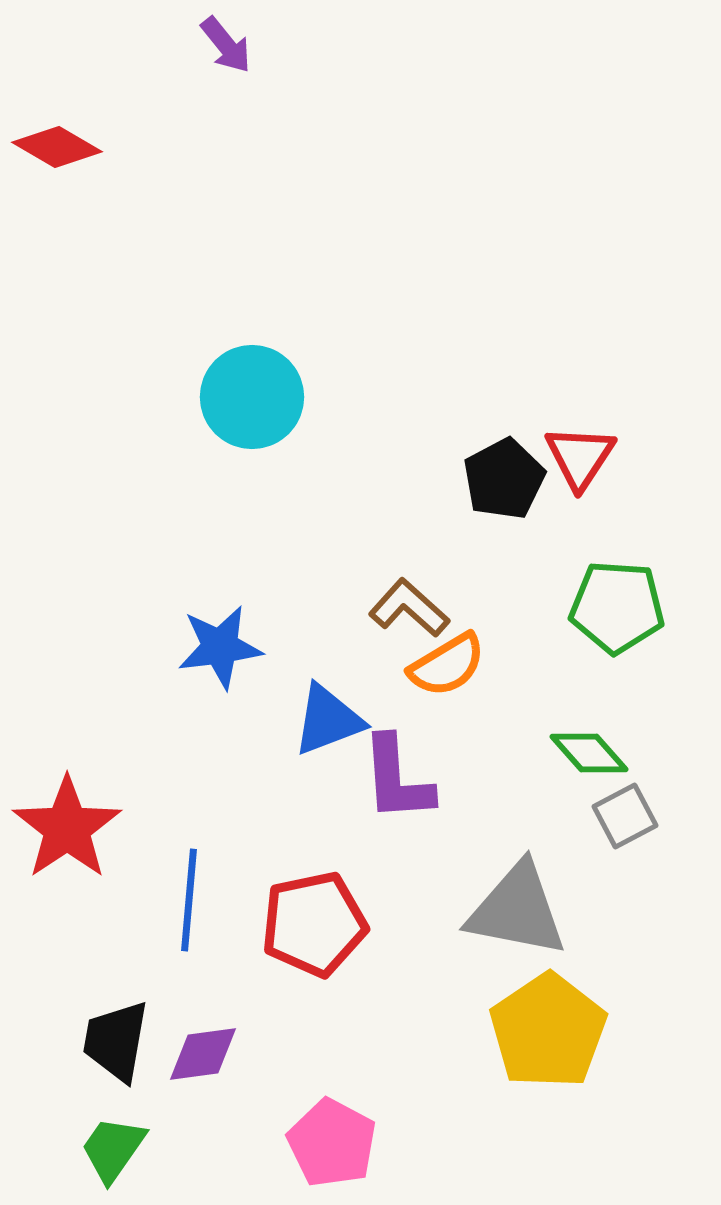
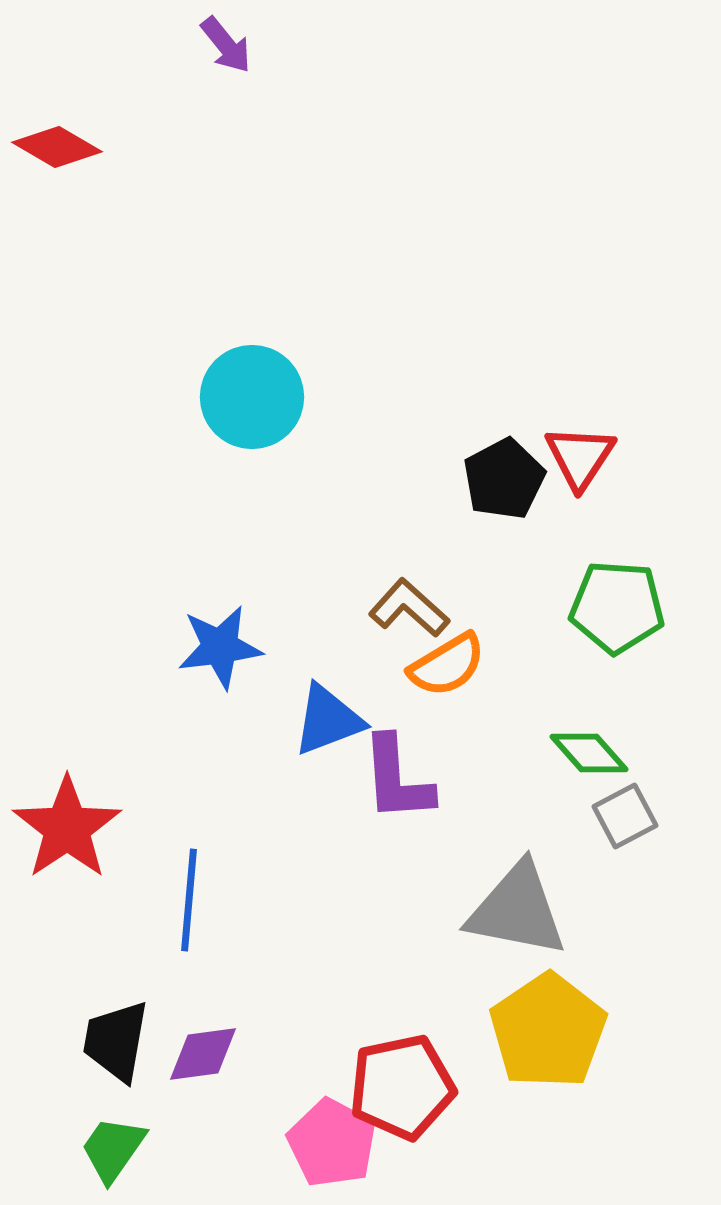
red pentagon: moved 88 px right, 163 px down
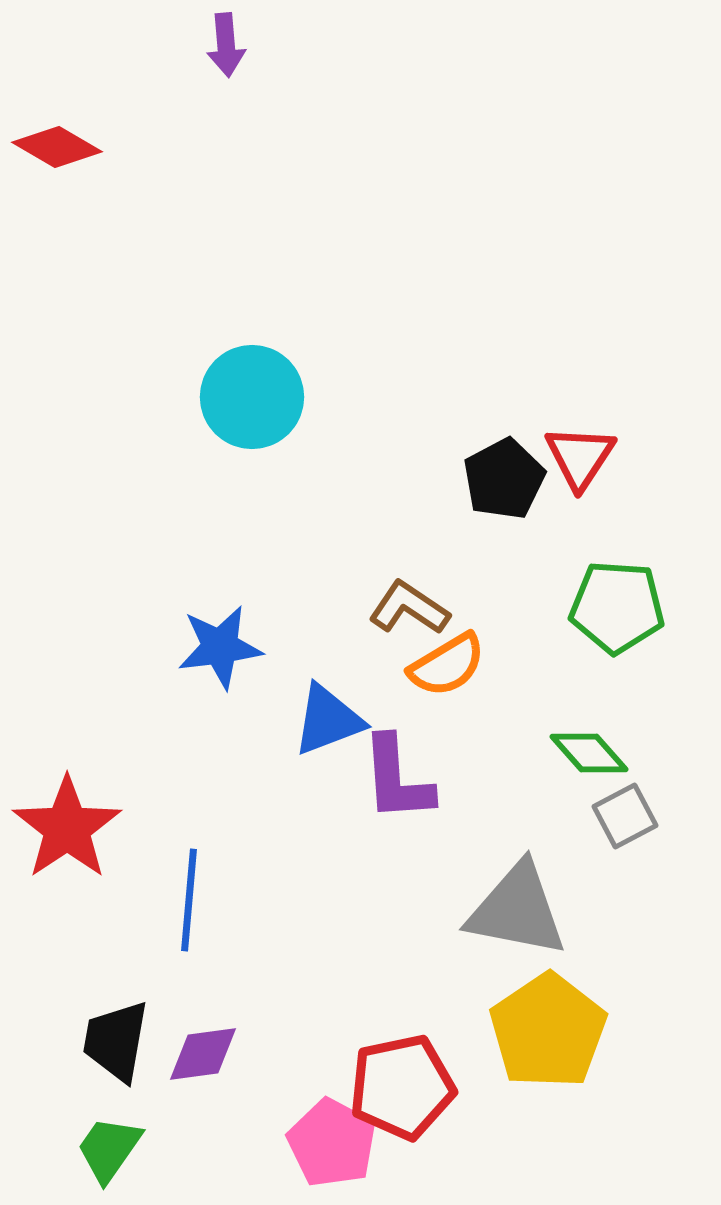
purple arrow: rotated 34 degrees clockwise
brown L-shape: rotated 8 degrees counterclockwise
green trapezoid: moved 4 px left
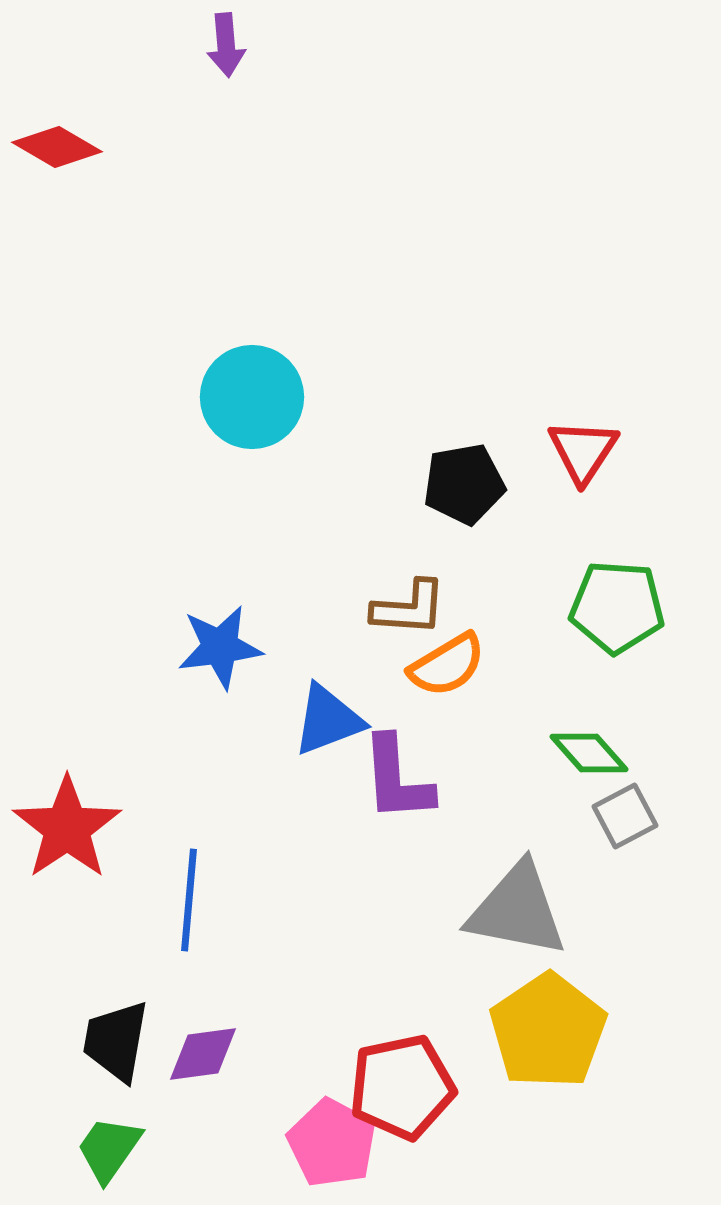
red triangle: moved 3 px right, 6 px up
black pentagon: moved 40 px left, 5 px down; rotated 18 degrees clockwise
brown L-shape: rotated 150 degrees clockwise
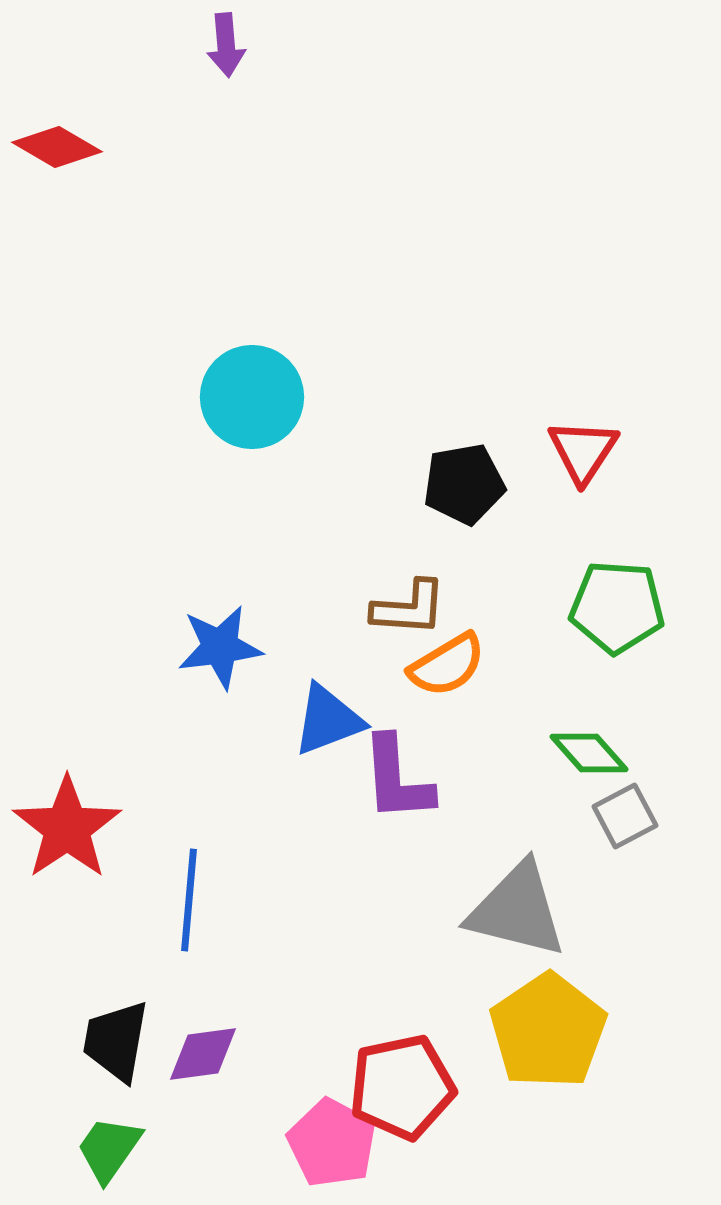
gray triangle: rotated 3 degrees clockwise
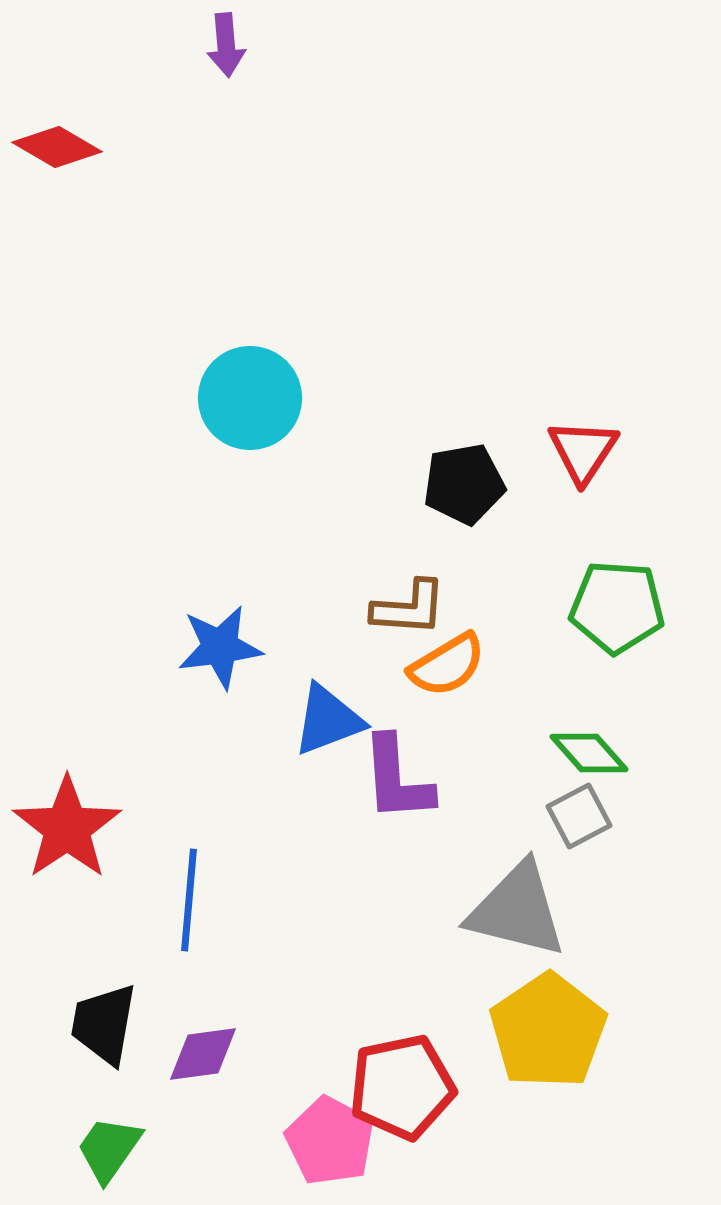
cyan circle: moved 2 px left, 1 px down
gray square: moved 46 px left
black trapezoid: moved 12 px left, 17 px up
pink pentagon: moved 2 px left, 2 px up
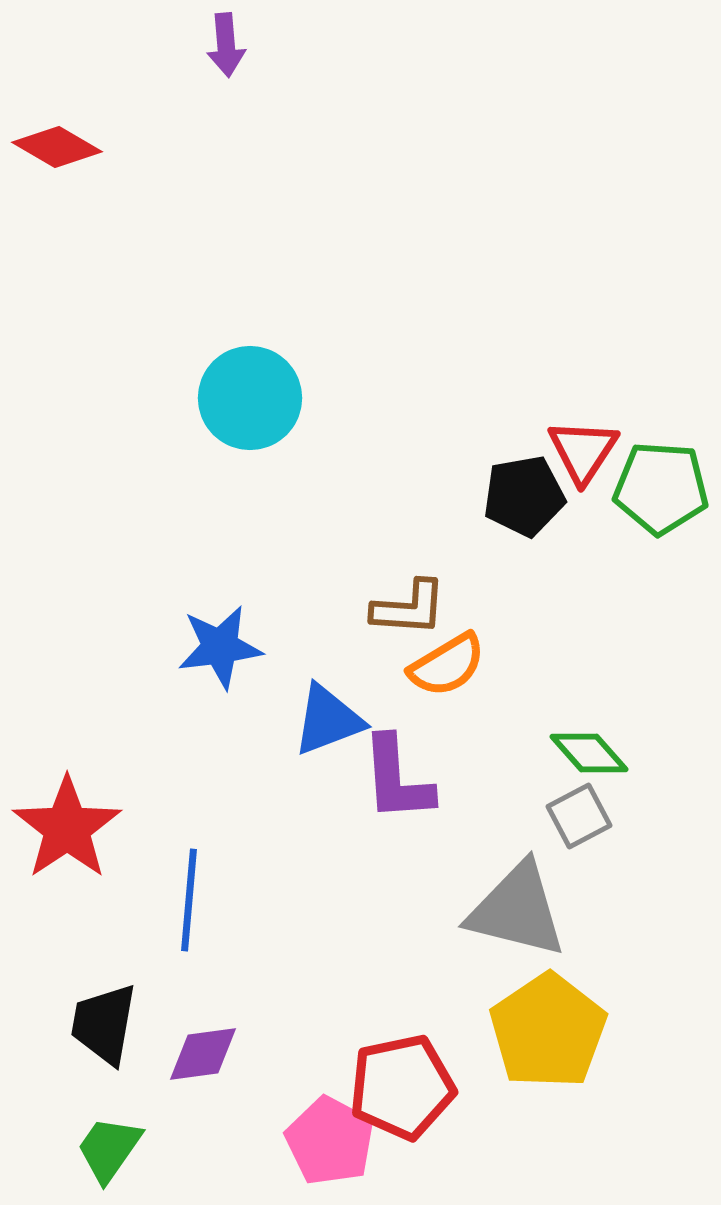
black pentagon: moved 60 px right, 12 px down
green pentagon: moved 44 px right, 119 px up
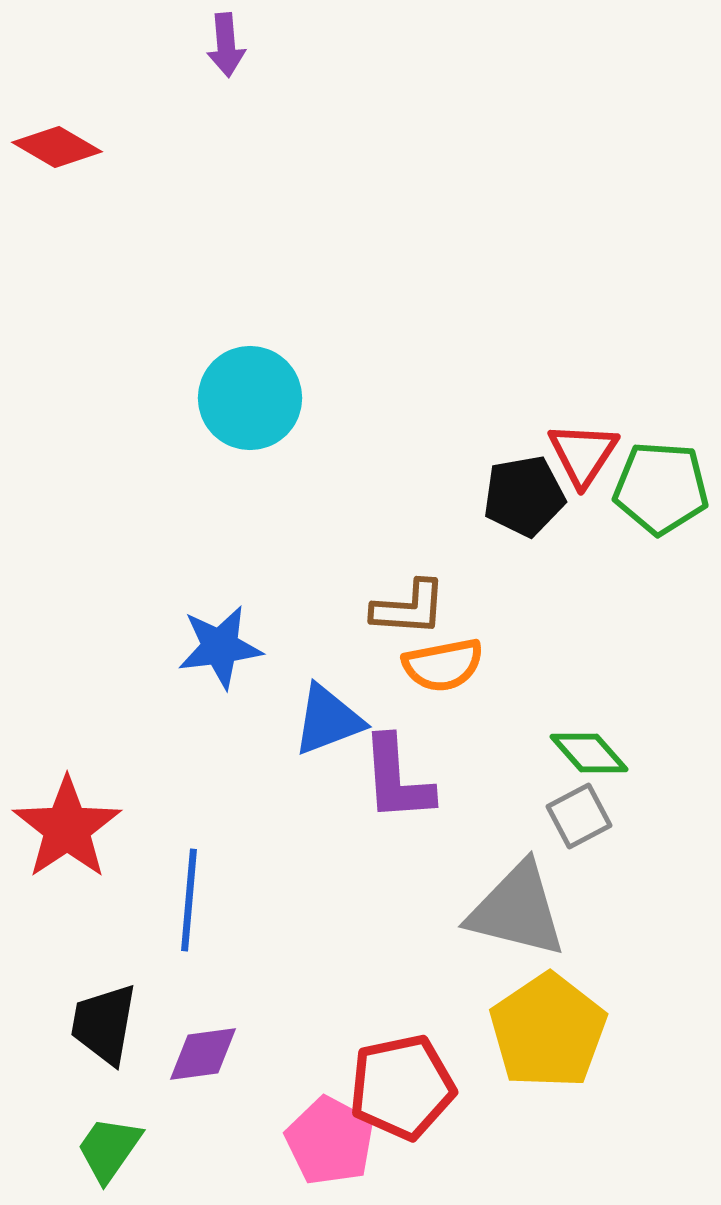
red triangle: moved 3 px down
orange semicircle: moved 4 px left; rotated 20 degrees clockwise
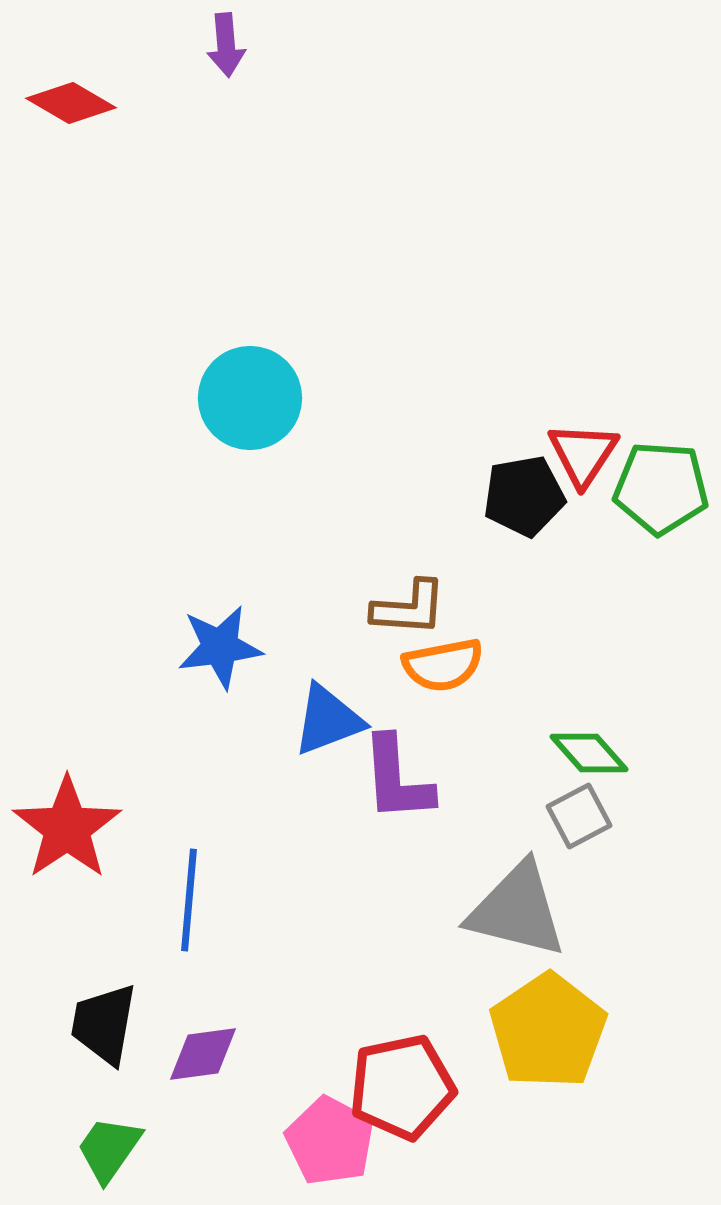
red diamond: moved 14 px right, 44 px up
